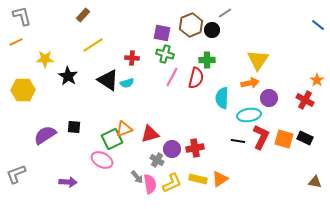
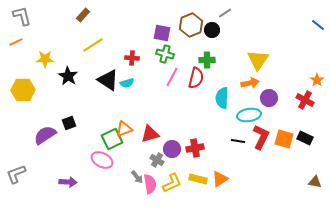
black square at (74, 127): moved 5 px left, 4 px up; rotated 24 degrees counterclockwise
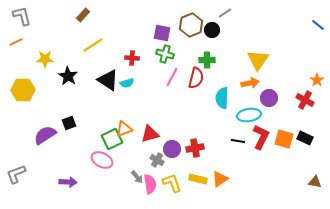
yellow L-shape at (172, 183): rotated 85 degrees counterclockwise
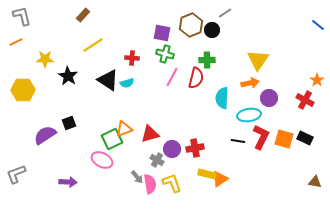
yellow rectangle at (198, 179): moved 9 px right, 5 px up
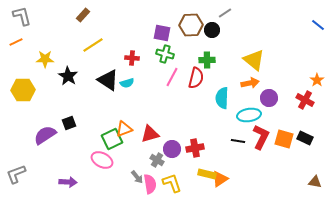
brown hexagon at (191, 25): rotated 20 degrees clockwise
yellow triangle at (258, 60): moved 4 px left; rotated 25 degrees counterclockwise
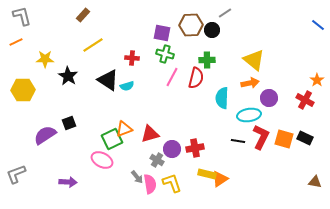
cyan semicircle at (127, 83): moved 3 px down
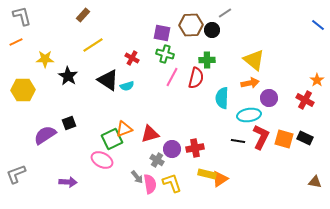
red cross at (132, 58): rotated 24 degrees clockwise
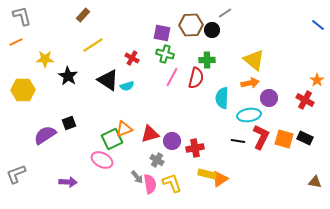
purple circle at (172, 149): moved 8 px up
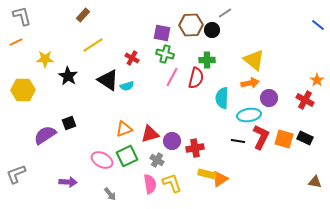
green square at (112, 139): moved 15 px right, 17 px down
gray arrow at (137, 177): moved 27 px left, 17 px down
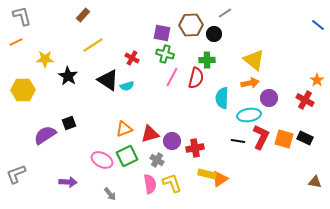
black circle at (212, 30): moved 2 px right, 4 px down
